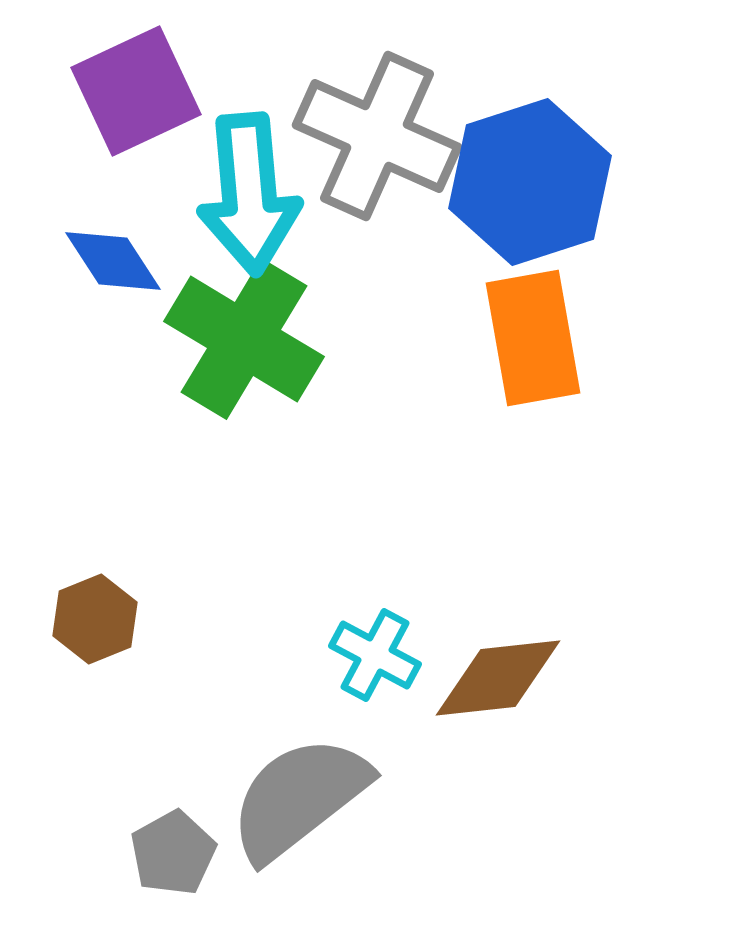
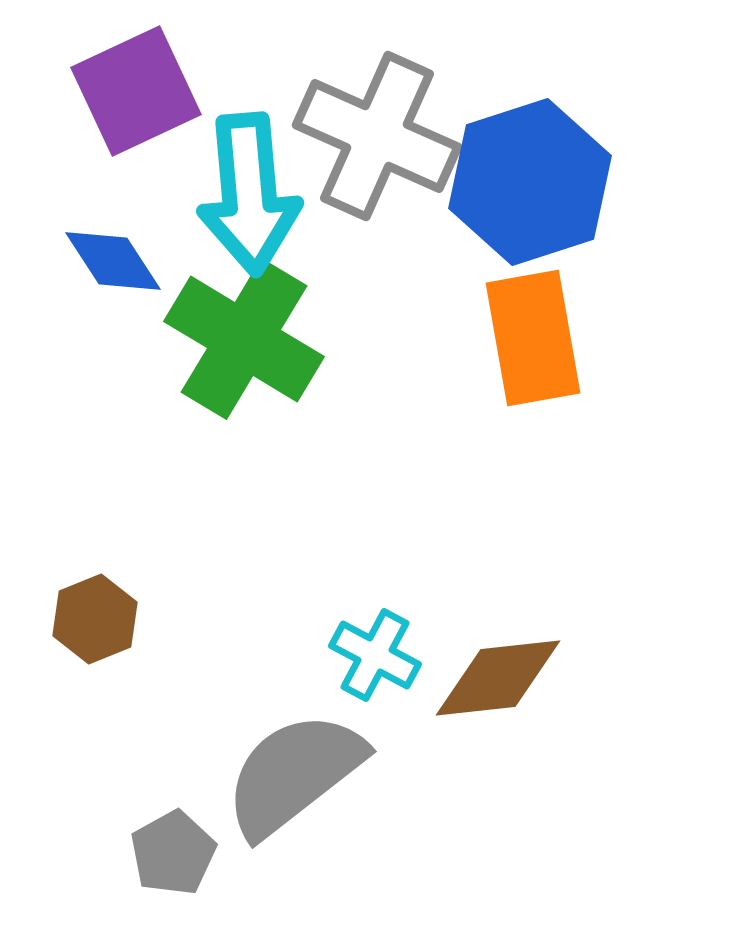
gray semicircle: moved 5 px left, 24 px up
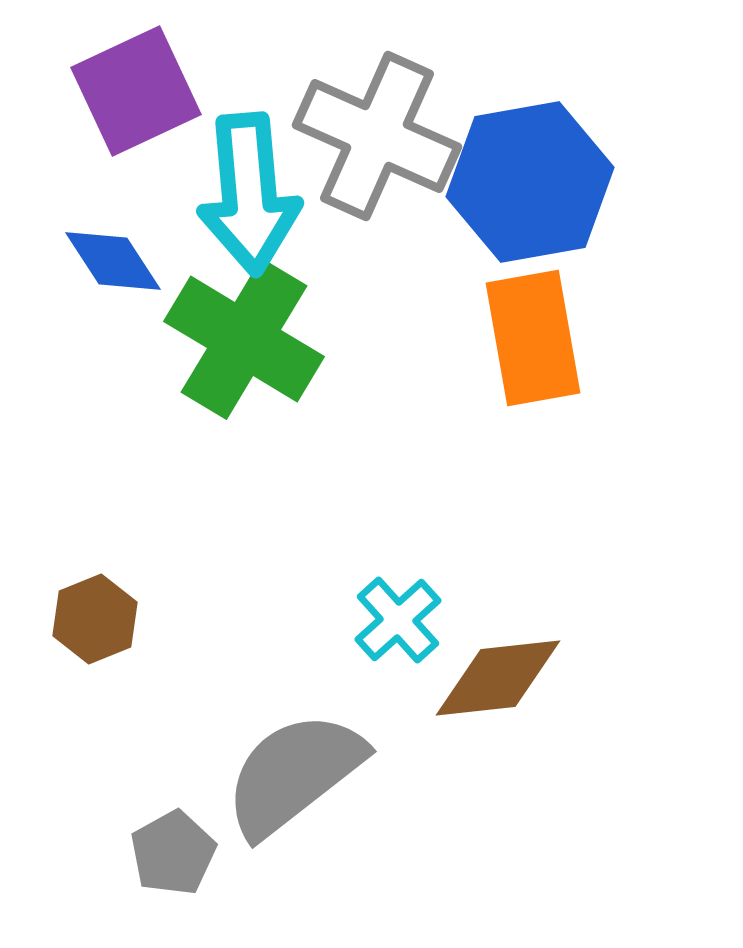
blue hexagon: rotated 8 degrees clockwise
cyan cross: moved 23 px right, 35 px up; rotated 20 degrees clockwise
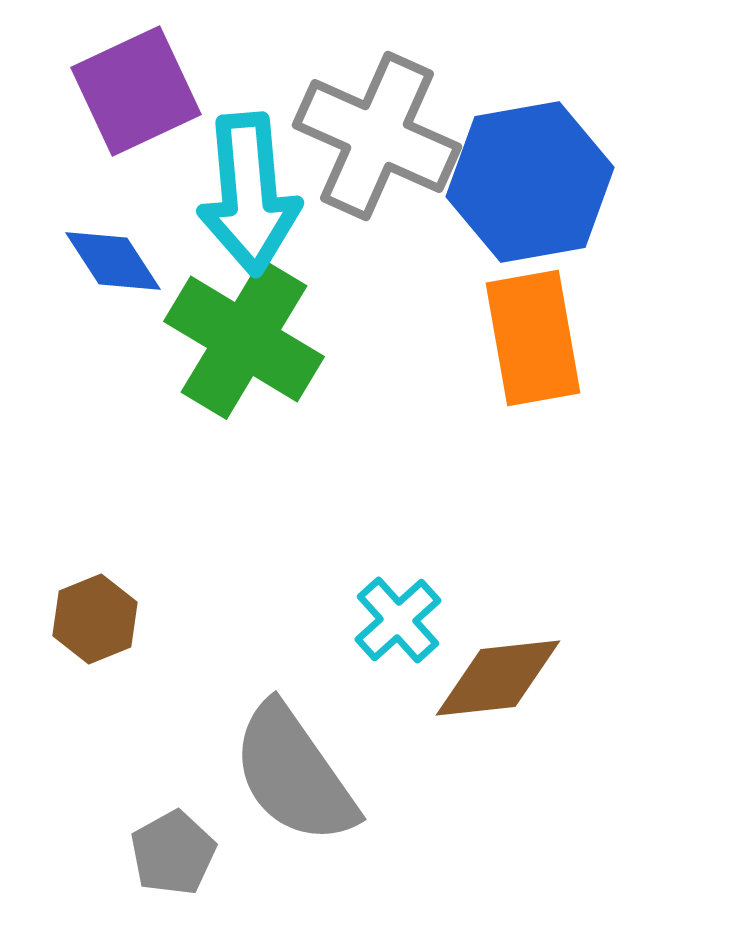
gray semicircle: rotated 87 degrees counterclockwise
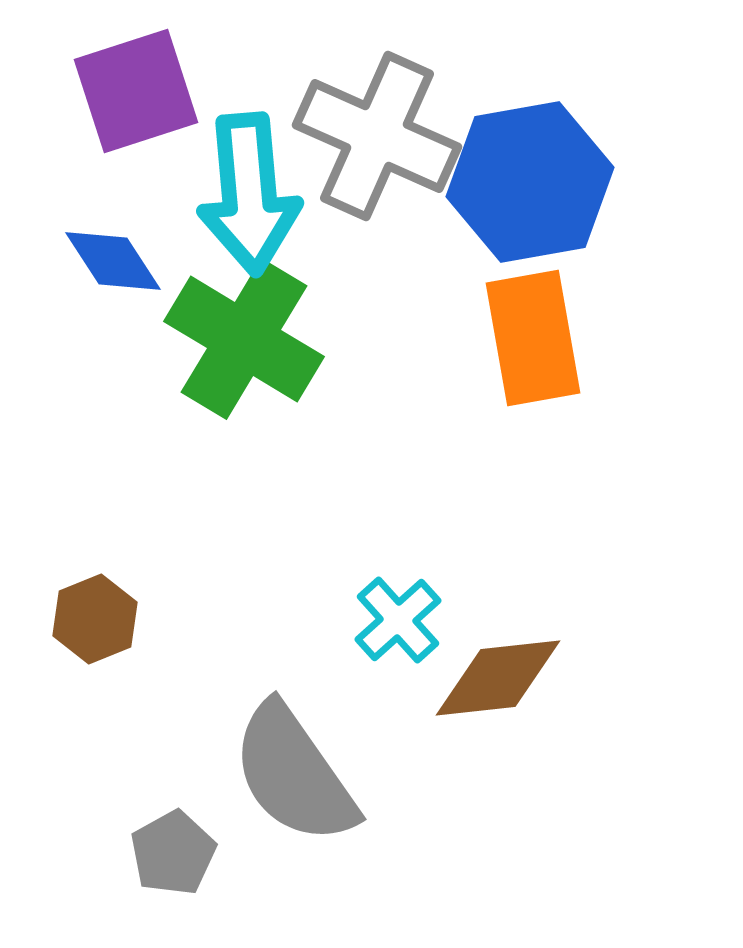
purple square: rotated 7 degrees clockwise
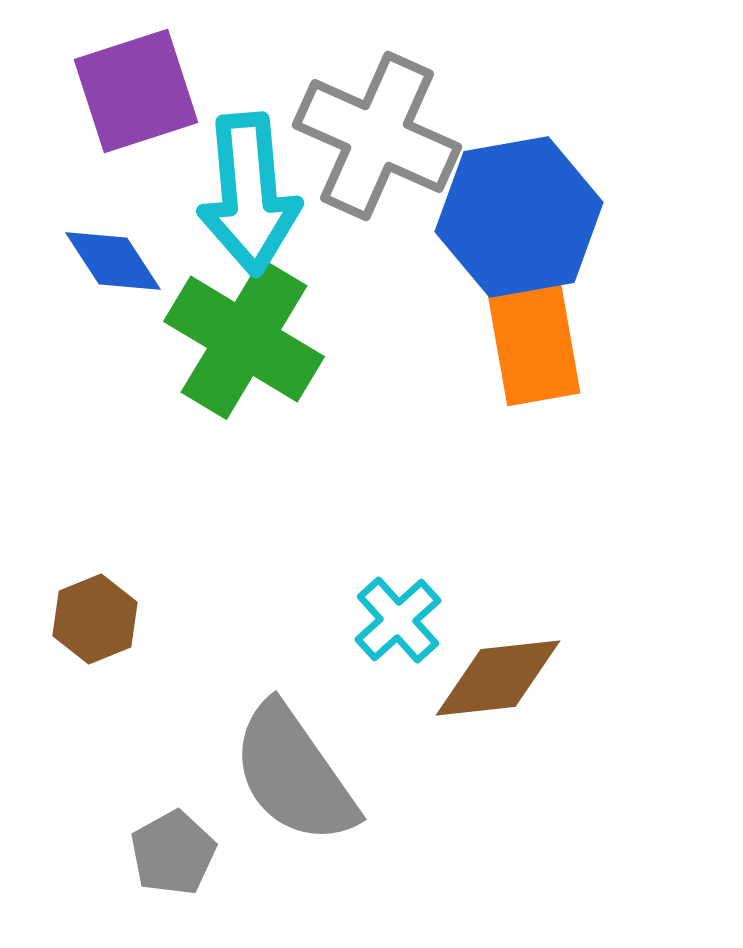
blue hexagon: moved 11 px left, 35 px down
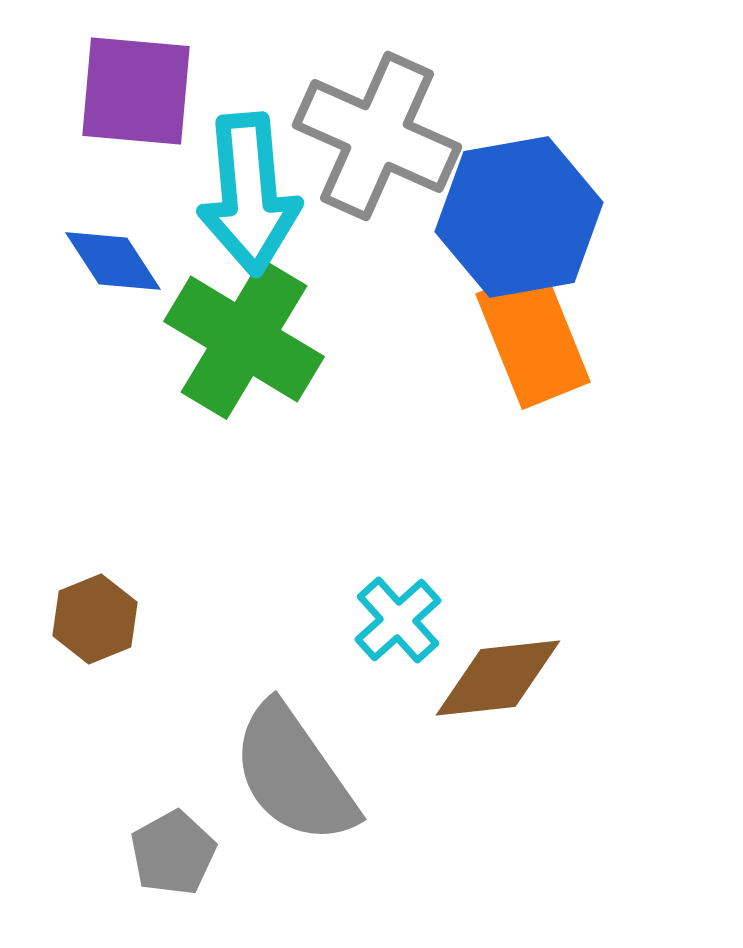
purple square: rotated 23 degrees clockwise
orange rectangle: rotated 12 degrees counterclockwise
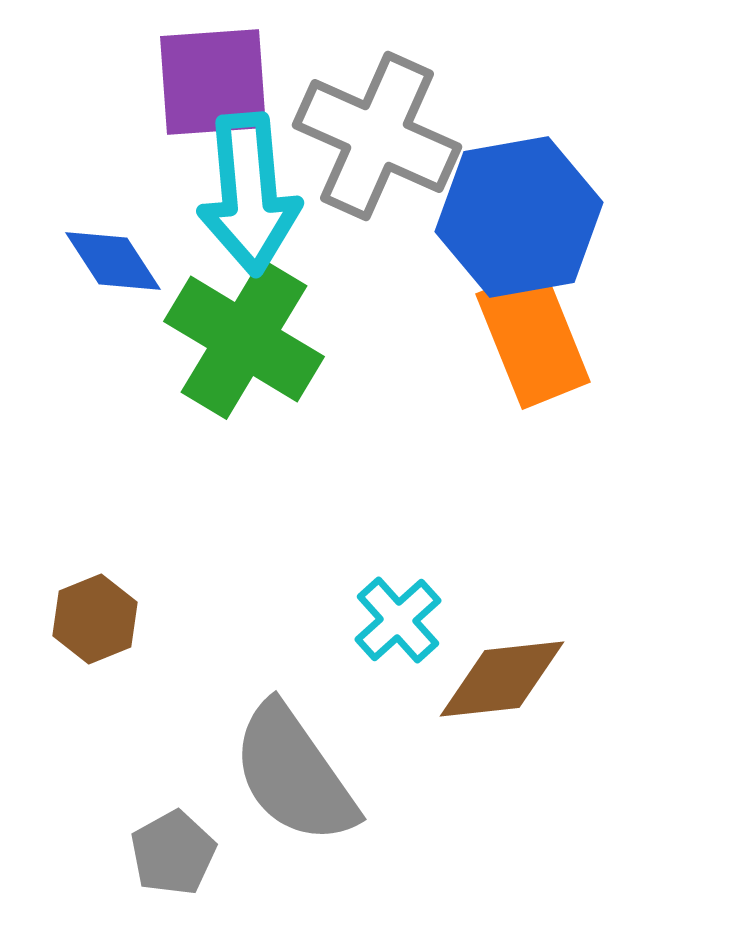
purple square: moved 77 px right, 9 px up; rotated 9 degrees counterclockwise
brown diamond: moved 4 px right, 1 px down
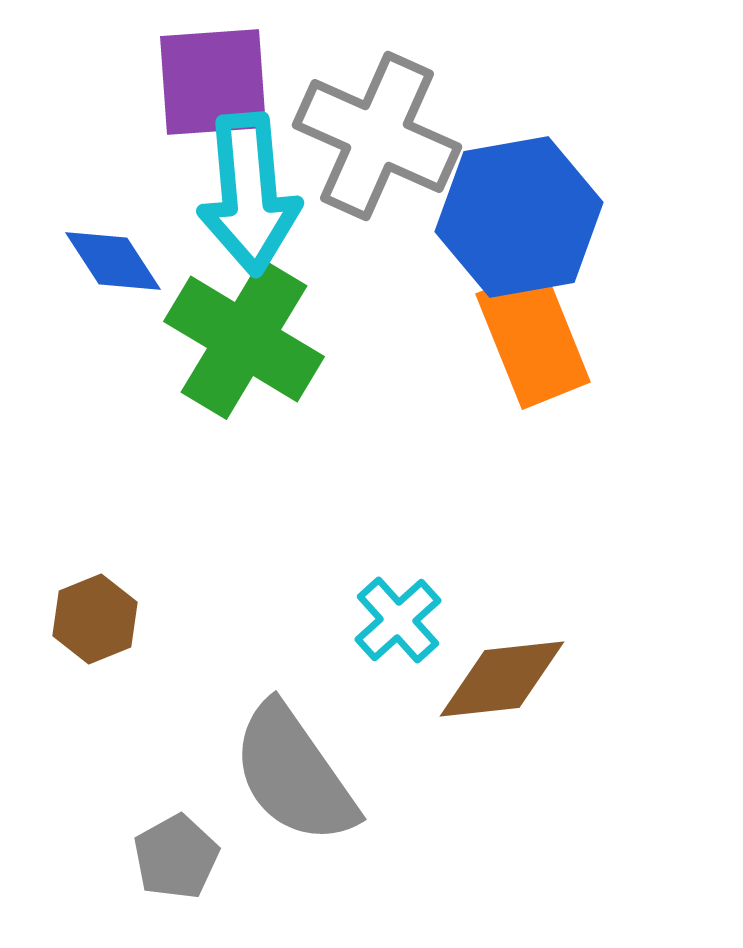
gray pentagon: moved 3 px right, 4 px down
